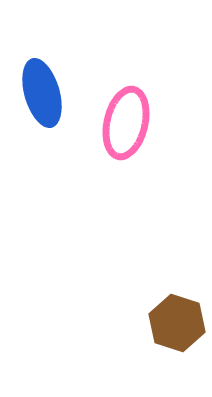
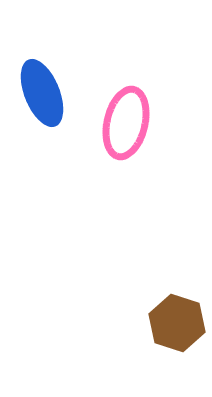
blue ellipse: rotated 6 degrees counterclockwise
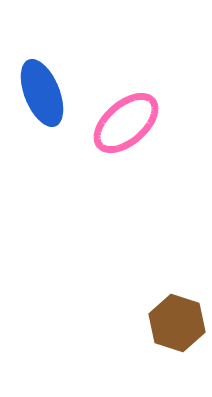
pink ellipse: rotated 36 degrees clockwise
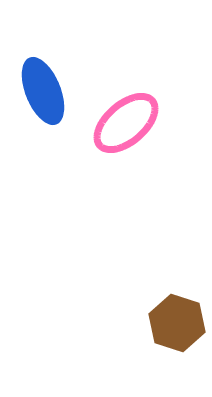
blue ellipse: moved 1 px right, 2 px up
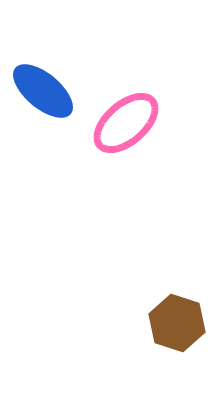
blue ellipse: rotated 28 degrees counterclockwise
